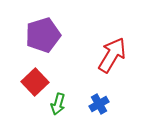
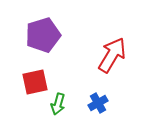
red square: rotated 32 degrees clockwise
blue cross: moved 1 px left, 1 px up
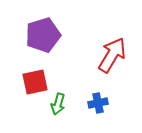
blue cross: rotated 18 degrees clockwise
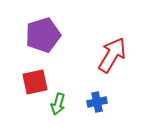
blue cross: moved 1 px left, 1 px up
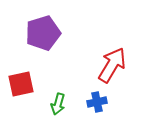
purple pentagon: moved 2 px up
red arrow: moved 10 px down
red square: moved 14 px left, 2 px down
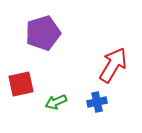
red arrow: moved 1 px right
green arrow: moved 2 px left, 2 px up; rotated 50 degrees clockwise
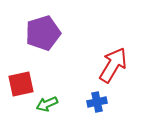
green arrow: moved 9 px left, 2 px down
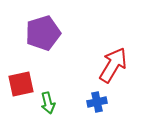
green arrow: moved 1 px right, 1 px up; rotated 80 degrees counterclockwise
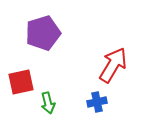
red square: moved 2 px up
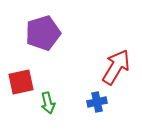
red arrow: moved 3 px right, 2 px down
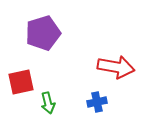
red arrow: rotated 69 degrees clockwise
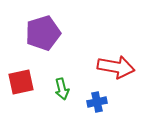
green arrow: moved 14 px right, 14 px up
